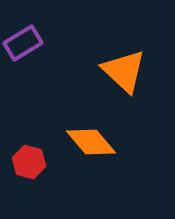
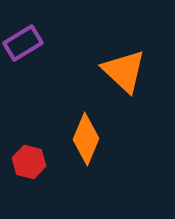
orange diamond: moved 5 px left, 3 px up; rotated 63 degrees clockwise
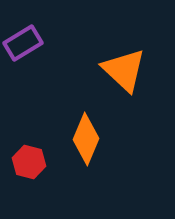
orange triangle: moved 1 px up
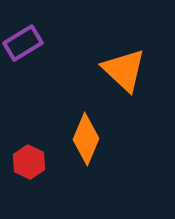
red hexagon: rotated 12 degrees clockwise
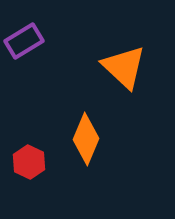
purple rectangle: moved 1 px right, 2 px up
orange triangle: moved 3 px up
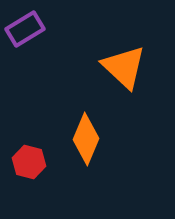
purple rectangle: moved 1 px right, 12 px up
red hexagon: rotated 12 degrees counterclockwise
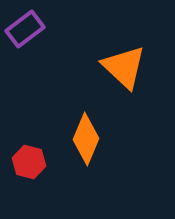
purple rectangle: rotated 6 degrees counterclockwise
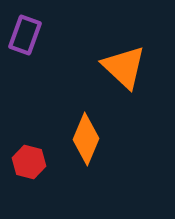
purple rectangle: moved 6 px down; rotated 33 degrees counterclockwise
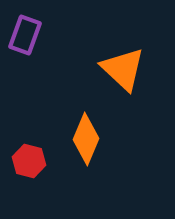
orange triangle: moved 1 px left, 2 px down
red hexagon: moved 1 px up
